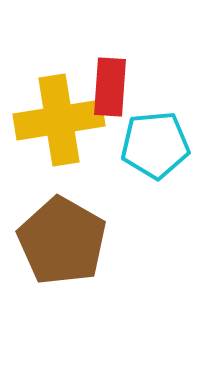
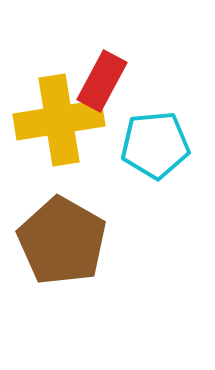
red rectangle: moved 8 px left, 6 px up; rotated 24 degrees clockwise
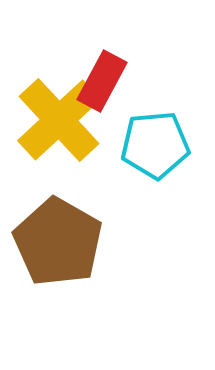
yellow cross: rotated 34 degrees counterclockwise
brown pentagon: moved 4 px left, 1 px down
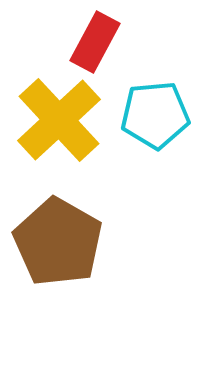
red rectangle: moved 7 px left, 39 px up
cyan pentagon: moved 30 px up
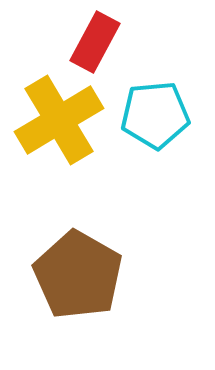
yellow cross: rotated 12 degrees clockwise
brown pentagon: moved 20 px right, 33 px down
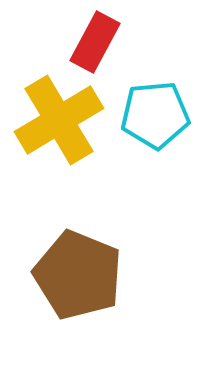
brown pentagon: rotated 8 degrees counterclockwise
